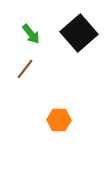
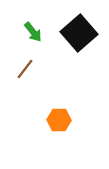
green arrow: moved 2 px right, 2 px up
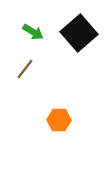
green arrow: rotated 20 degrees counterclockwise
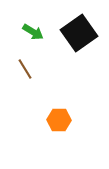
black square: rotated 6 degrees clockwise
brown line: rotated 70 degrees counterclockwise
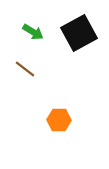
black square: rotated 6 degrees clockwise
brown line: rotated 20 degrees counterclockwise
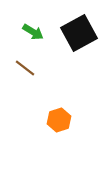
brown line: moved 1 px up
orange hexagon: rotated 20 degrees counterclockwise
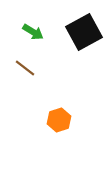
black square: moved 5 px right, 1 px up
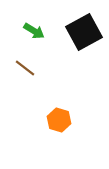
green arrow: moved 1 px right, 1 px up
orange hexagon: rotated 25 degrees counterclockwise
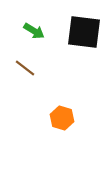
black square: rotated 36 degrees clockwise
orange hexagon: moved 3 px right, 2 px up
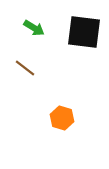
green arrow: moved 3 px up
